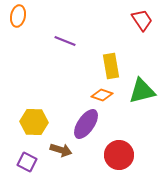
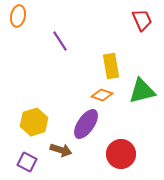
red trapezoid: rotated 10 degrees clockwise
purple line: moved 5 px left; rotated 35 degrees clockwise
yellow hexagon: rotated 20 degrees counterclockwise
red circle: moved 2 px right, 1 px up
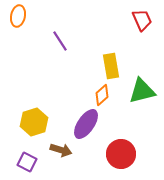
orange diamond: rotated 60 degrees counterclockwise
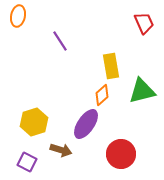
red trapezoid: moved 2 px right, 3 px down
